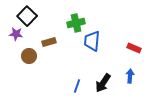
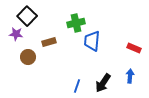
brown circle: moved 1 px left, 1 px down
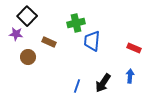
brown rectangle: rotated 40 degrees clockwise
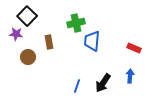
brown rectangle: rotated 56 degrees clockwise
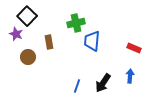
purple star: rotated 16 degrees clockwise
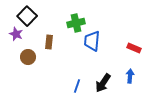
brown rectangle: rotated 16 degrees clockwise
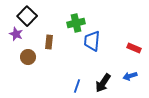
blue arrow: rotated 112 degrees counterclockwise
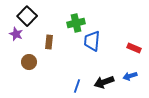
brown circle: moved 1 px right, 5 px down
black arrow: moved 1 px right, 1 px up; rotated 36 degrees clockwise
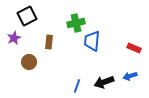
black square: rotated 18 degrees clockwise
purple star: moved 2 px left, 4 px down; rotated 24 degrees clockwise
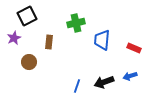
blue trapezoid: moved 10 px right, 1 px up
